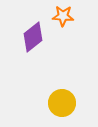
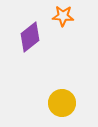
purple diamond: moved 3 px left
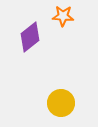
yellow circle: moved 1 px left
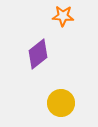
purple diamond: moved 8 px right, 17 px down
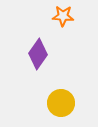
purple diamond: rotated 16 degrees counterclockwise
